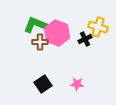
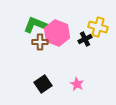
pink star: rotated 24 degrees clockwise
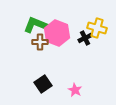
yellow cross: moved 1 px left, 1 px down
black cross: moved 1 px up
pink star: moved 2 px left, 6 px down
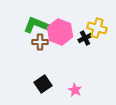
pink hexagon: moved 3 px right, 1 px up
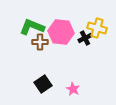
green L-shape: moved 4 px left, 2 px down
pink hexagon: moved 1 px right; rotated 15 degrees counterclockwise
pink star: moved 2 px left, 1 px up
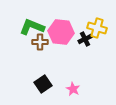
black cross: moved 1 px down
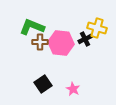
pink hexagon: moved 11 px down
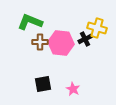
green L-shape: moved 2 px left, 5 px up
black square: rotated 24 degrees clockwise
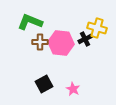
black square: moved 1 px right; rotated 18 degrees counterclockwise
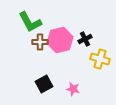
green L-shape: rotated 140 degrees counterclockwise
yellow cross: moved 3 px right, 31 px down
pink hexagon: moved 1 px left, 3 px up; rotated 20 degrees counterclockwise
pink star: rotated 16 degrees counterclockwise
